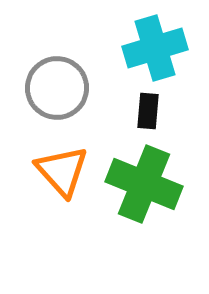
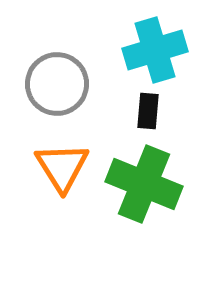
cyan cross: moved 2 px down
gray circle: moved 4 px up
orange triangle: moved 4 px up; rotated 10 degrees clockwise
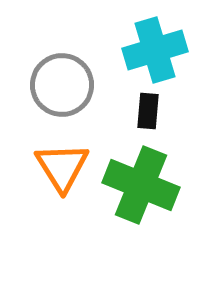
gray circle: moved 5 px right, 1 px down
green cross: moved 3 px left, 1 px down
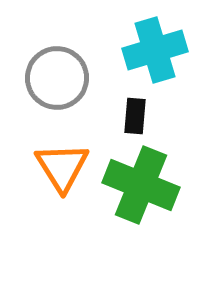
gray circle: moved 5 px left, 7 px up
black rectangle: moved 13 px left, 5 px down
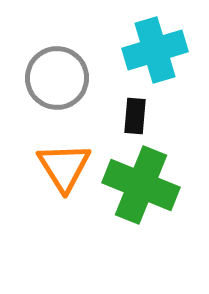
orange triangle: moved 2 px right
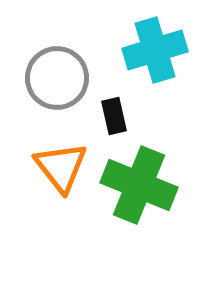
black rectangle: moved 21 px left; rotated 18 degrees counterclockwise
orange triangle: moved 3 px left; rotated 6 degrees counterclockwise
green cross: moved 2 px left
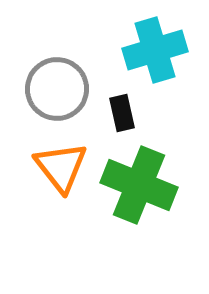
gray circle: moved 11 px down
black rectangle: moved 8 px right, 3 px up
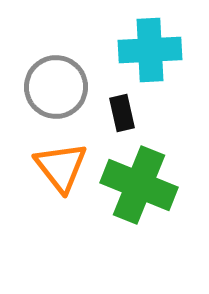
cyan cross: moved 5 px left; rotated 14 degrees clockwise
gray circle: moved 1 px left, 2 px up
